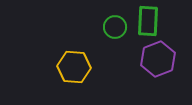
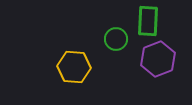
green circle: moved 1 px right, 12 px down
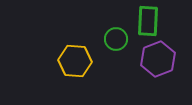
yellow hexagon: moved 1 px right, 6 px up
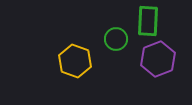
yellow hexagon: rotated 16 degrees clockwise
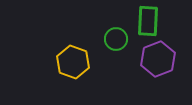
yellow hexagon: moved 2 px left, 1 px down
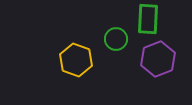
green rectangle: moved 2 px up
yellow hexagon: moved 3 px right, 2 px up
